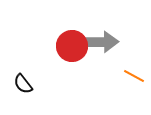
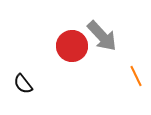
gray arrow: moved 1 px right, 6 px up; rotated 48 degrees clockwise
orange line: moved 2 px right; rotated 35 degrees clockwise
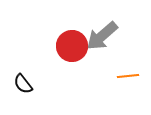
gray arrow: rotated 92 degrees clockwise
orange line: moved 8 px left; rotated 70 degrees counterclockwise
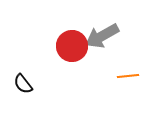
gray arrow: rotated 12 degrees clockwise
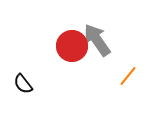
gray arrow: moved 5 px left, 4 px down; rotated 84 degrees clockwise
orange line: rotated 45 degrees counterclockwise
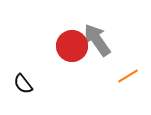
orange line: rotated 20 degrees clockwise
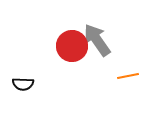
orange line: rotated 20 degrees clockwise
black semicircle: rotated 50 degrees counterclockwise
